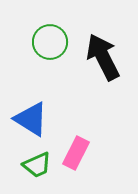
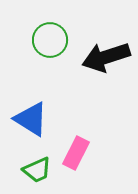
green circle: moved 2 px up
black arrow: moved 3 px right; rotated 81 degrees counterclockwise
green trapezoid: moved 5 px down
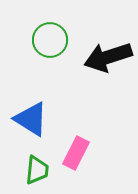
black arrow: moved 2 px right
green trapezoid: rotated 60 degrees counterclockwise
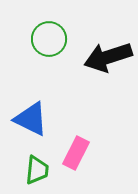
green circle: moved 1 px left, 1 px up
blue triangle: rotated 6 degrees counterclockwise
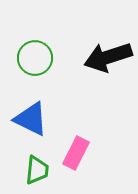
green circle: moved 14 px left, 19 px down
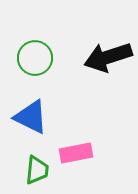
blue triangle: moved 2 px up
pink rectangle: rotated 52 degrees clockwise
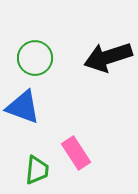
blue triangle: moved 8 px left, 10 px up; rotated 6 degrees counterclockwise
pink rectangle: rotated 68 degrees clockwise
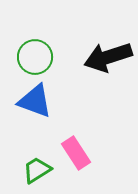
green circle: moved 1 px up
blue triangle: moved 12 px right, 6 px up
green trapezoid: rotated 128 degrees counterclockwise
